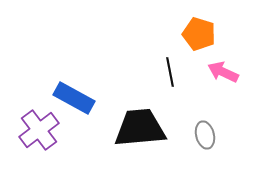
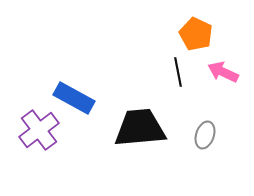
orange pentagon: moved 3 px left; rotated 8 degrees clockwise
black line: moved 8 px right
gray ellipse: rotated 32 degrees clockwise
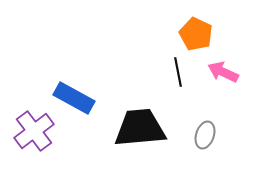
purple cross: moved 5 px left, 1 px down
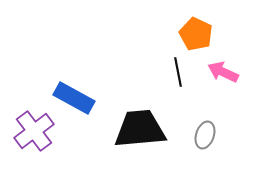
black trapezoid: moved 1 px down
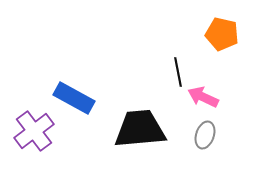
orange pentagon: moved 26 px right; rotated 12 degrees counterclockwise
pink arrow: moved 20 px left, 25 px down
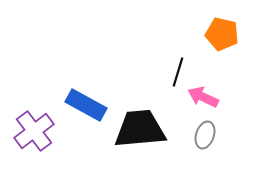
black line: rotated 28 degrees clockwise
blue rectangle: moved 12 px right, 7 px down
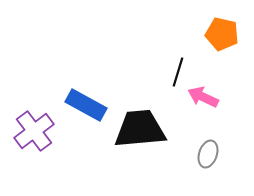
gray ellipse: moved 3 px right, 19 px down
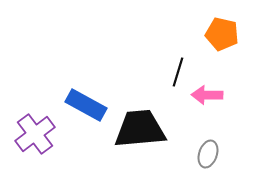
pink arrow: moved 4 px right, 2 px up; rotated 24 degrees counterclockwise
purple cross: moved 1 px right, 3 px down
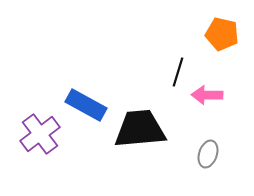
purple cross: moved 5 px right
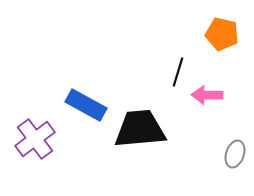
purple cross: moved 5 px left, 5 px down
gray ellipse: moved 27 px right
